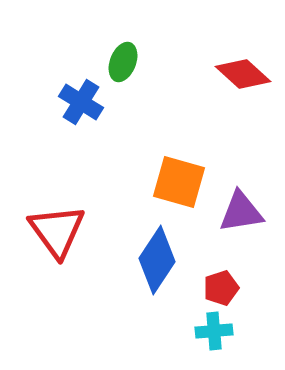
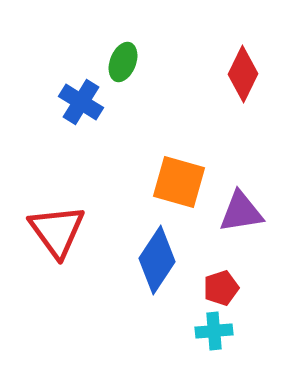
red diamond: rotated 74 degrees clockwise
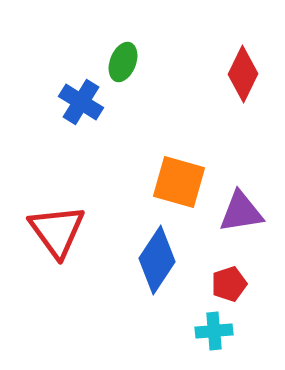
red pentagon: moved 8 px right, 4 px up
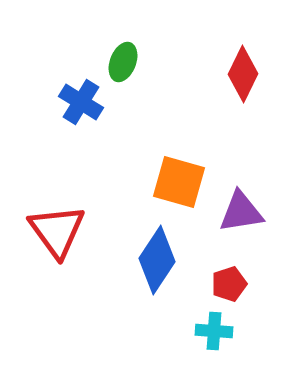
cyan cross: rotated 9 degrees clockwise
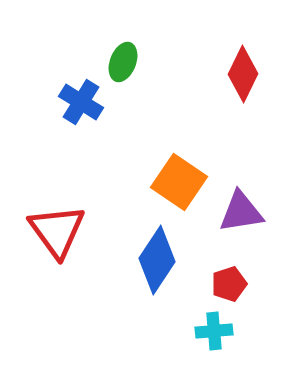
orange square: rotated 18 degrees clockwise
cyan cross: rotated 9 degrees counterclockwise
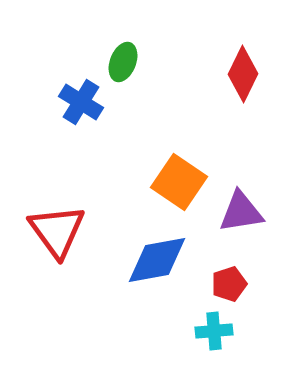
blue diamond: rotated 46 degrees clockwise
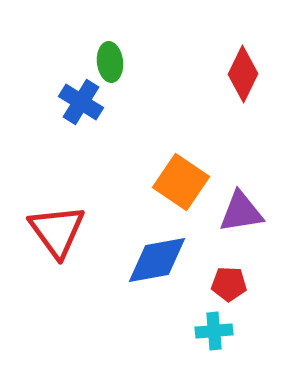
green ellipse: moved 13 px left; rotated 27 degrees counterclockwise
orange square: moved 2 px right
red pentagon: rotated 20 degrees clockwise
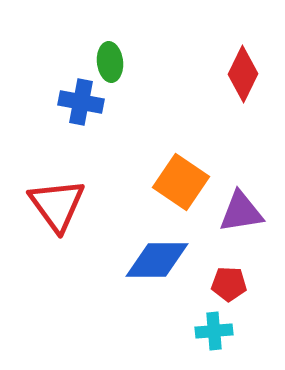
blue cross: rotated 21 degrees counterclockwise
red triangle: moved 26 px up
blue diamond: rotated 10 degrees clockwise
